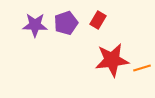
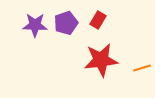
red star: moved 11 px left
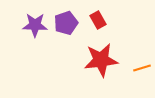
red rectangle: rotated 60 degrees counterclockwise
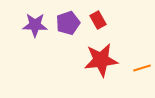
purple pentagon: moved 2 px right
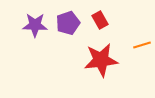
red rectangle: moved 2 px right
orange line: moved 23 px up
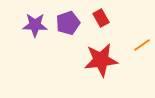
red rectangle: moved 1 px right, 2 px up
orange line: rotated 18 degrees counterclockwise
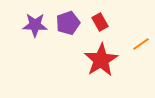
red rectangle: moved 1 px left, 4 px down
orange line: moved 1 px left, 1 px up
red star: rotated 24 degrees counterclockwise
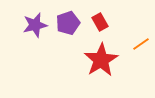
purple star: rotated 15 degrees counterclockwise
